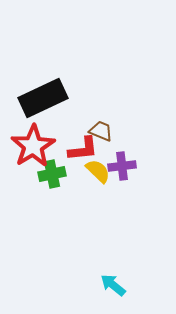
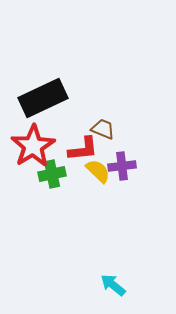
brown trapezoid: moved 2 px right, 2 px up
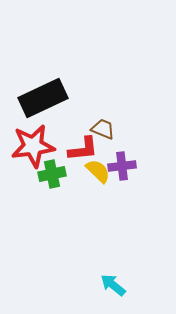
red star: rotated 24 degrees clockwise
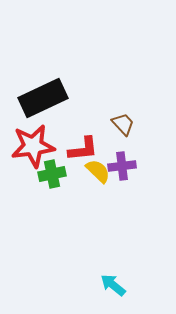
brown trapezoid: moved 20 px right, 5 px up; rotated 25 degrees clockwise
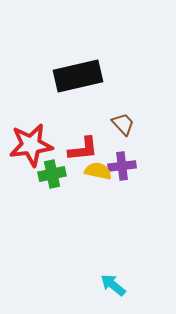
black rectangle: moved 35 px right, 22 px up; rotated 12 degrees clockwise
red star: moved 2 px left, 1 px up
yellow semicircle: rotated 32 degrees counterclockwise
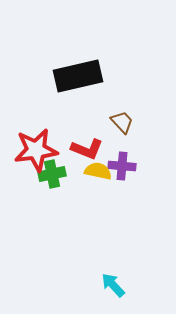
brown trapezoid: moved 1 px left, 2 px up
red star: moved 5 px right, 5 px down
red L-shape: moved 4 px right; rotated 28 degrees clockwise
purple cross: rotated 12 degrees clockwise
cyan arrow: rotated 8 degrees clockwise
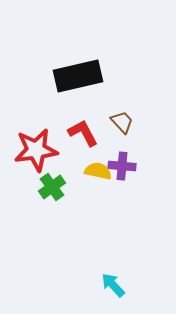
red L-shape: moved 4 px left, 16 px up; rotated 140 degrees counterclockwise
green cross: moved 13 px down; rotated 24 degrees counterclockwise
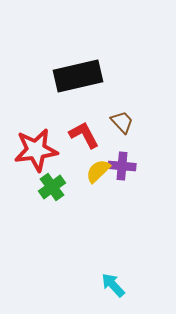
red L-shape: moved 1 px right, 2 px down
yellow semicircle: rotated 56 degrees counterclockwise
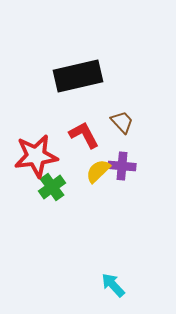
red star: moved 6 px down
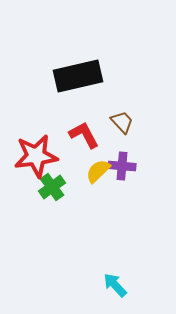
cyan arrow: moved 2 px right
